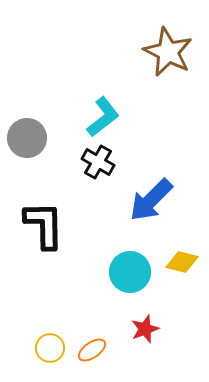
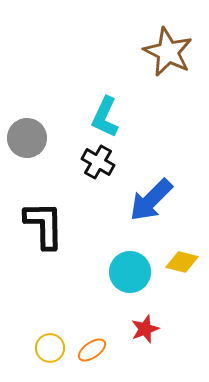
cyan L-shape: moved 2 px right; rotated 153 degrees clockwise
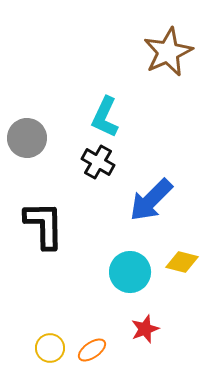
brown star: rotated 21 degrees clockwise
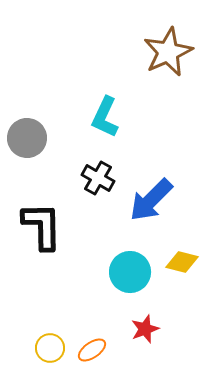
black cross: moved 16 px down
black L-shape: moved 2 px left, 1 px down
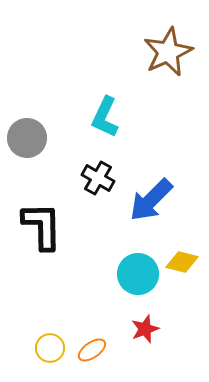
cyan circle: moved 8 px right, 2 px down
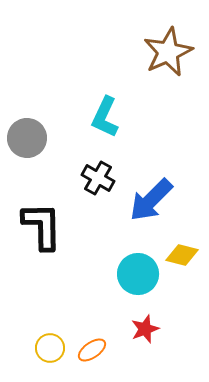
yellow diamond: moved 7 px up
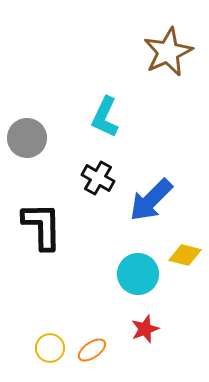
yellow diamond: moved 3 px right
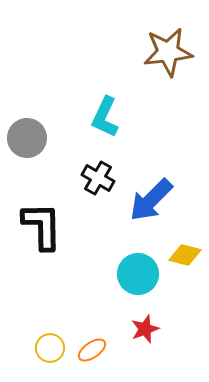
brown star: rotated 18 degrees clockwise
